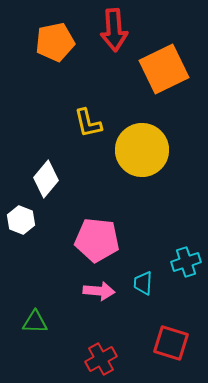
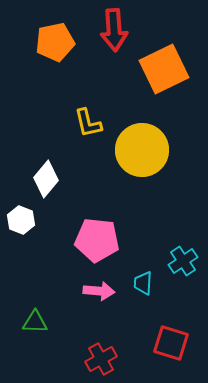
cyan cross: moved 3 px left, 1 px up; rotated 16 degrees counterclockwise
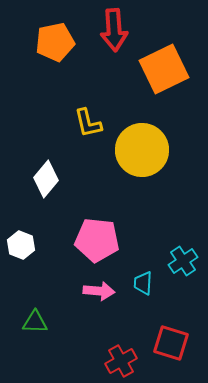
white hexagon: moved 25 px down
red cross: moved 20 px right, 2 px down
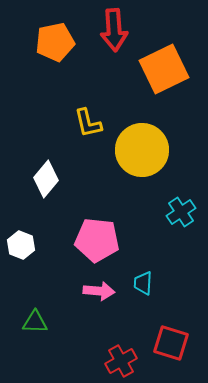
cyan cross: moved 2 px left, 49 px up
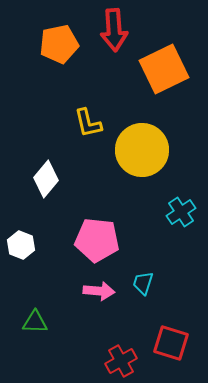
orange pentagon: moved 4 px right, 2 px down
cyan trapezoid: rotated 15 degrees clockwise
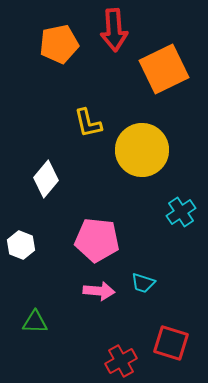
cyan trapezoid: rotated 90 degrees counterclockwise
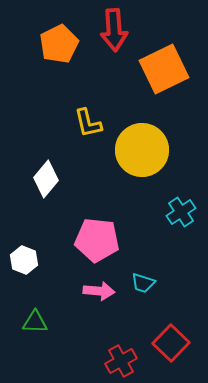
orange pentagon: rotated 15 degrees counterclockwise
white hexagon: moved 3 px right, 15 px down
red square: rotated 27 degrees clockwise
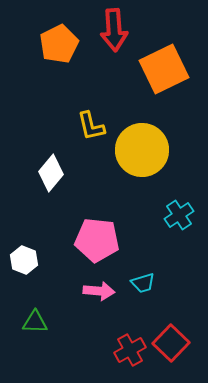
yellow L-shape: moved 3 px right, 3 px down
white diamond: moved 5 px right, 6 px up
cyan cross: moved 2 px left, 3 px down
cyan trapezoid: rotated 35 degrees counterclockwise
red cross: moved 9 px right, 11 px up
